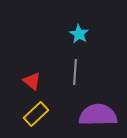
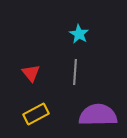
red triangle: moved 1 px left, 8 px up; rotated 12 degrees clockwise
yellow rectangle: rotated 15 degrees clockwise
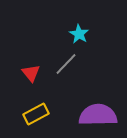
gray line: moved 9 px left, 8 px up; rotated 40 degrees clockwise
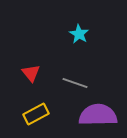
gray line: moved 9 px right, 19 px down; rotated 65 degrees clockwise
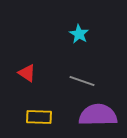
red triangle: moved 4 px left; rotated 18 degrees counterclockwise
gray line: moved 7 px right, 2 px up
yellow rectangle: moved 3 px right, 3 px down; rotated 30 degrees clockwise
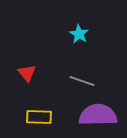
red triangle: rotated 18 degrees clockwise
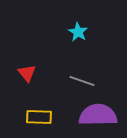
cyan star: moved 1 px left, 2 px up
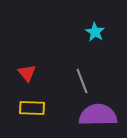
cyan star: moved 17 px right
gray line: rotated 50 degrees clockwise
yellow rectangle: moved 7 px left, 9 px up
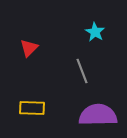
red triangle: moved 2 px right, 25 px up; rotated 24 degrees clockwise
gray line: moved 10 px up
